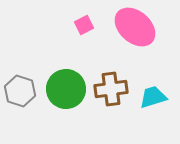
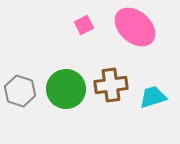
brown cross: moved 4 px up
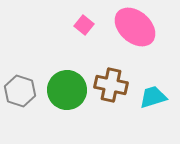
pink square: rotated 24 degrees counterclockwise
brown cross: rotated 20 degrees clockwise
green circle: moved 1 px right, 1 px down
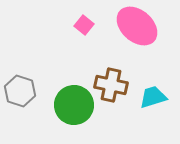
pink ellipse: moved 2 px right, 1 px up
green circle: moved 7 px right, 15 px down
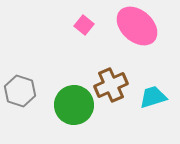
brown cross: rotated 36 degrees counterclockwise
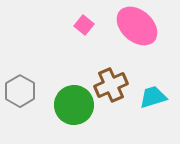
gray hexagon: rotated 12 degrees clockwise
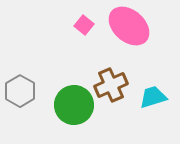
pink ellipse: moved 8 px left
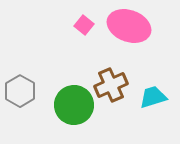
pink ellipse: rotated 21 degrees counterclockwise
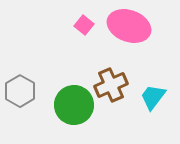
cyan trapezoid: rotated 36 degrees counterclockwise
